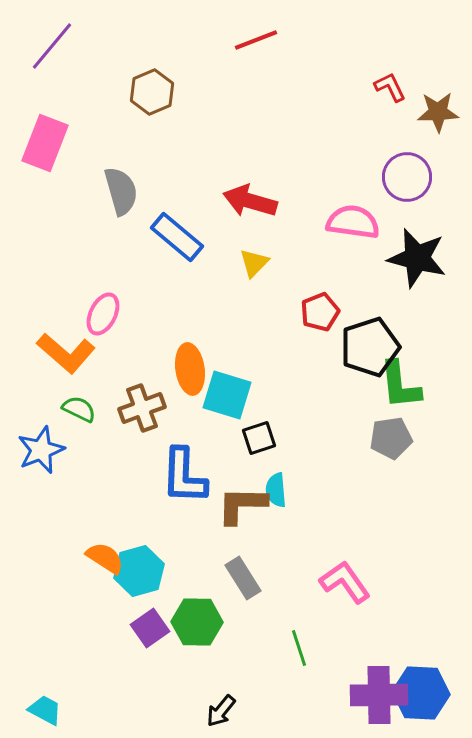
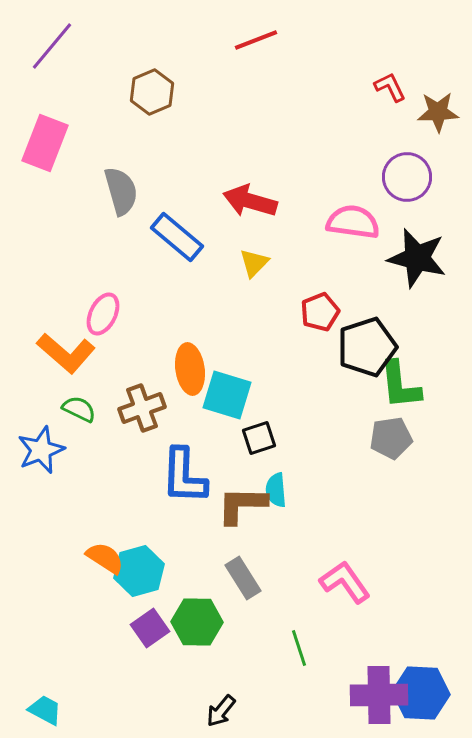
black pentagon: moved 3 px left
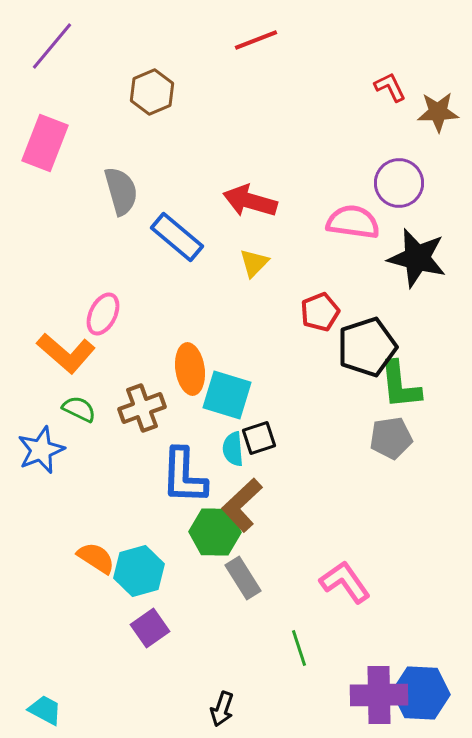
purple circle: moved 8 px left, 6 px down
cyan semicircle: moved 43 px left, 41 px up
brown L-shape: rotated 44 degrees counterclockwise
orange semicircle: moved 9 px left
green hexagon: moved 18 px right, 90 px up
black arrow: moved 1 px right, 2 px up; rotated 20 degrees counterclockwise
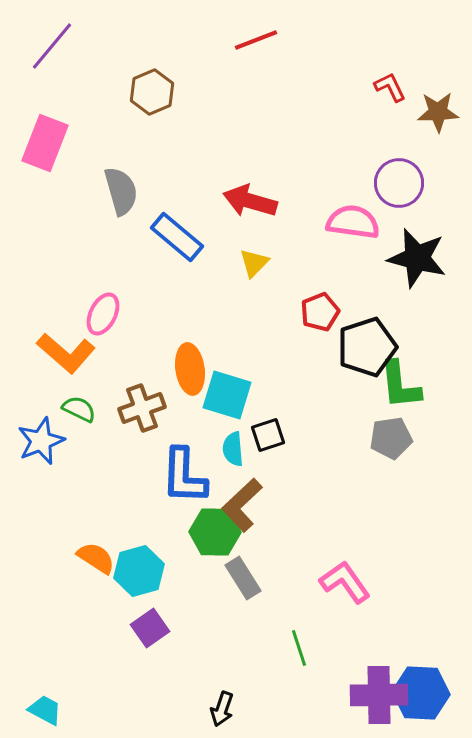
black square: moved 9 px right, 3 px up
blue star: moved 9 px up
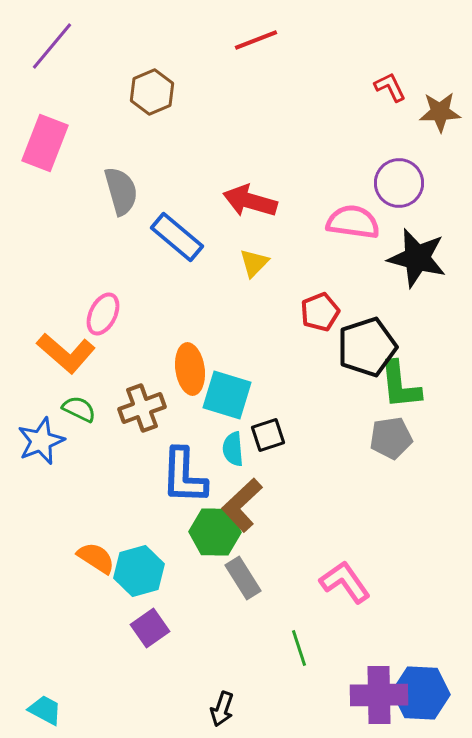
brown star: moved 2 px right
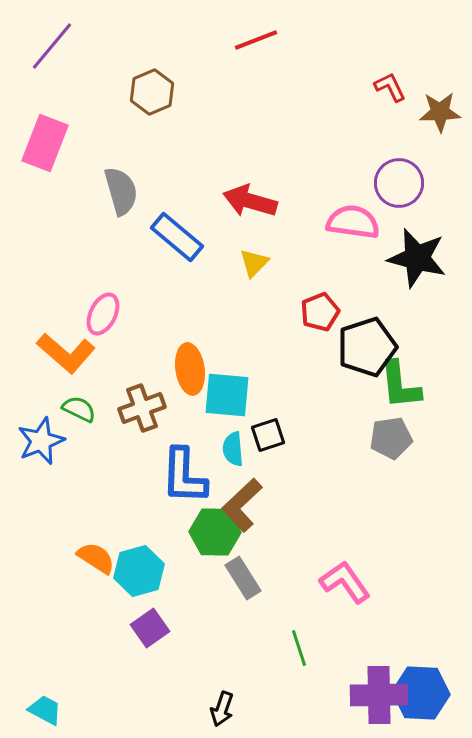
cyan square: rotated 12 degrees counterclockwise
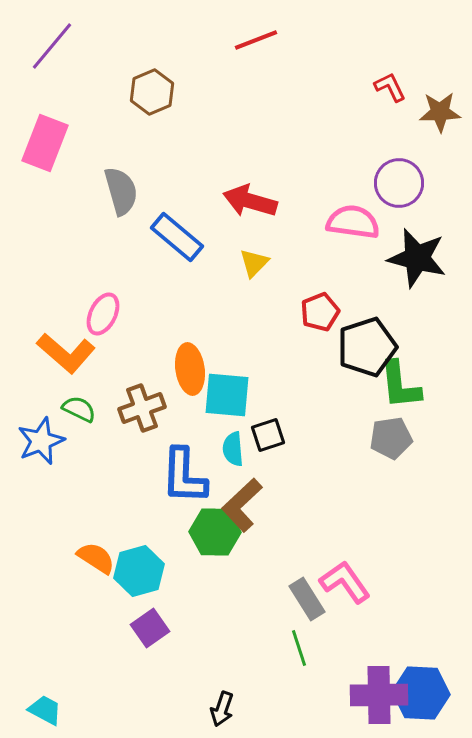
gray rectangle: moved 64 px right, 21 px down
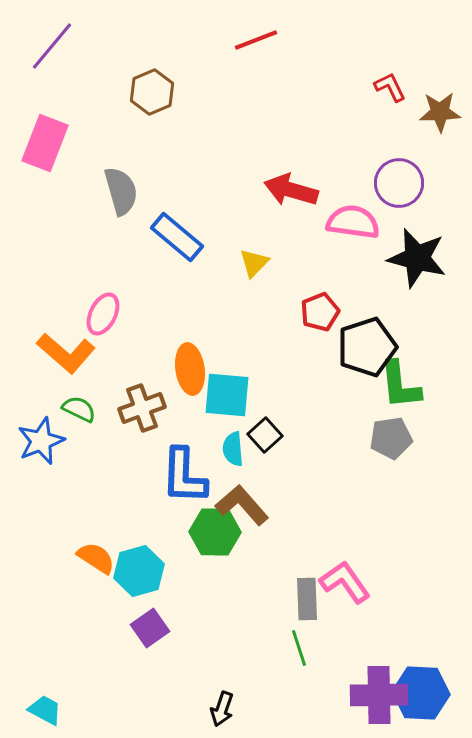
red arrow: moved 41 px right, 11 px up
black square: moved 3 px left; rotated 24 degrees counterclockwise
brown L-shape: rotated 92 degrees clockwise
gray rectangle: rotated 30 degrees clockwise
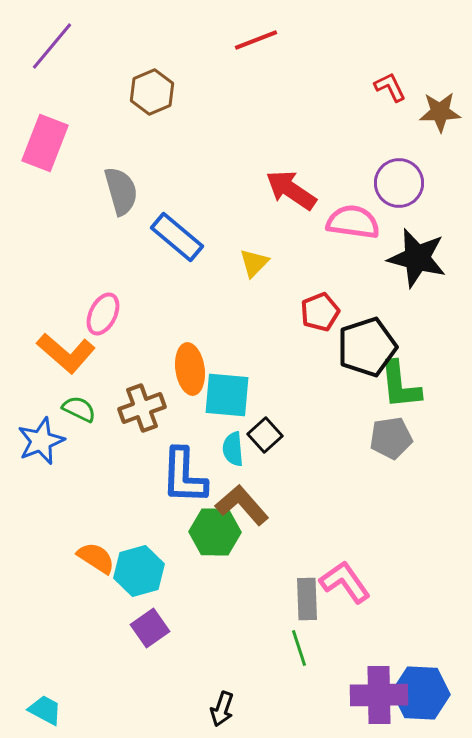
red arrow: rotated 18 degrees clockwise
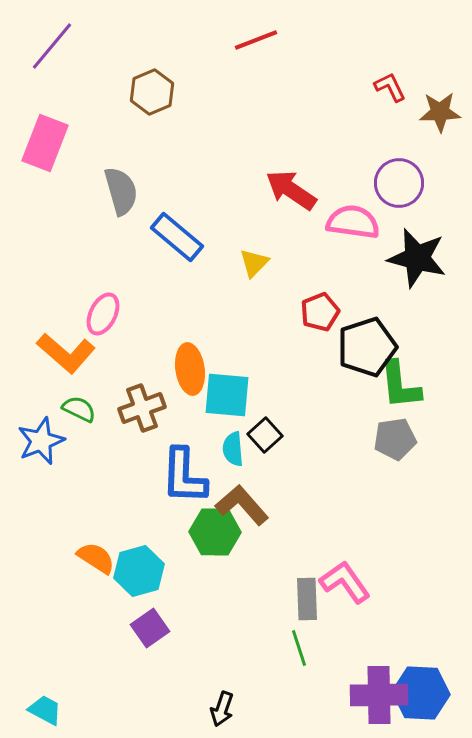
gray pentagon: moved 4 px right, 1 px down
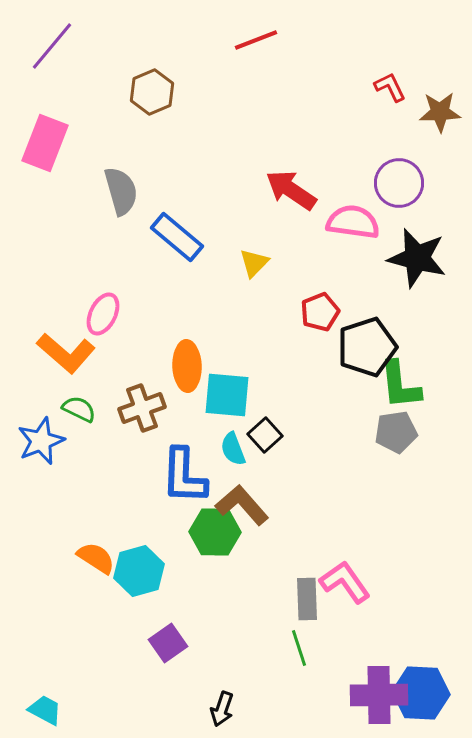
orange ellipse: moved 3 px left, 3 px up; rotated 6 degrees clockwise
gray pentagon: moved 1 px right, 7 px up
cyan semicircle: rotated 16 degrees counterclockwise
purple square: moved 18 px right, 15 px down
